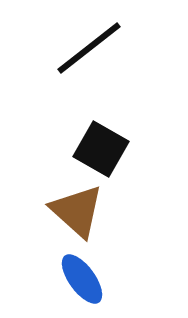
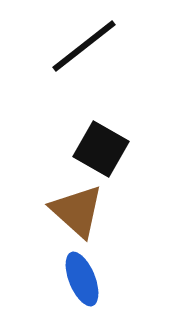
black line: moved 5 px left, 2 px up
blue ellipse: rotated 14 degrees clockwise
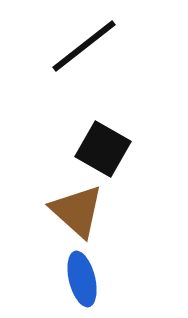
black square: moved 2 px right
blue ellipse: rotated 8 degrees clockwise
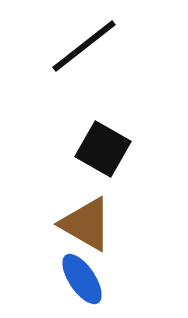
brown triangle: moved 9 px right, 13 px down; rotated 12 degrees counterclockwise
blue ellipse: rotated 20 degrees counterclockwise
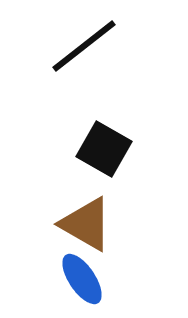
black square: moved 1 px right
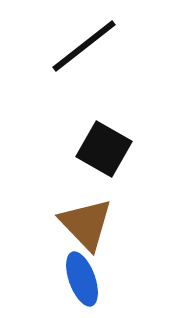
brown triangle: rotated 16 degrees clockwise
blue ellipse: rotated 14 degrees clockwise
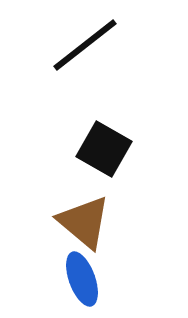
black line: moved 1 px right, 1 px up
brown triangle: moved 2 px left, 2 px up; rotated 6 degrees counterclockwise
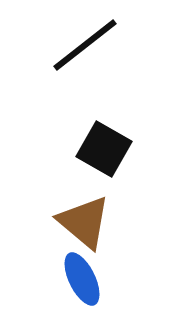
blue ellipse: rotated 6 degrees counterclockwise
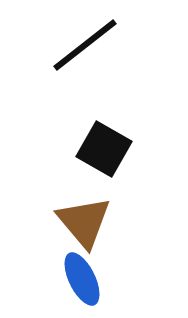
brown triangle: rotated 10 degrees clockwise
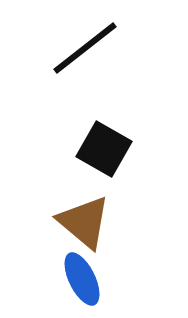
black line: moved 3 px down
brown triangle: rotated 10 degrees counterclockwise
